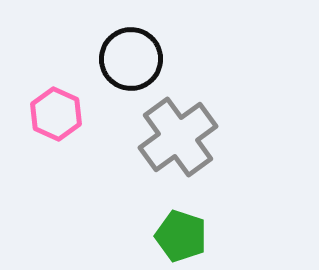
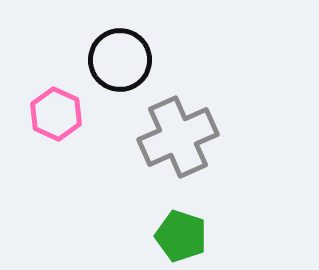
black circle: moved 11 px left, 1 px down
gray cross: rotated 12 degrees clockwise
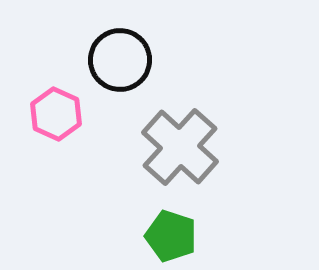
gray cross: moved 2 px right, 10 px down; rotated 24 degrees counterclockwise
green pentagon: moved 10 px left
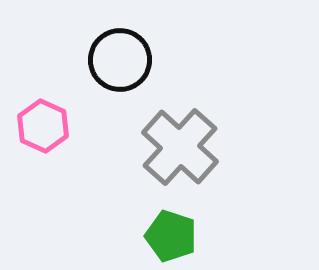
pink hexagon: moved 13 px left, 12 px down
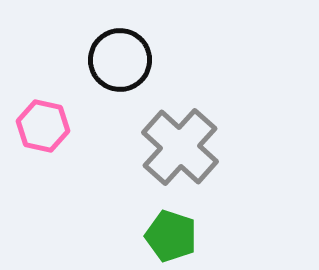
pink hexagon: rotated 12 degrees counterclockwise
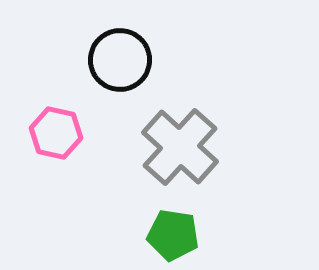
pink hexagon: moved 13 px right, 7 px down
green pentagon: moved 2 px right, 1 px up; rotated 9 degrees counterclockwise
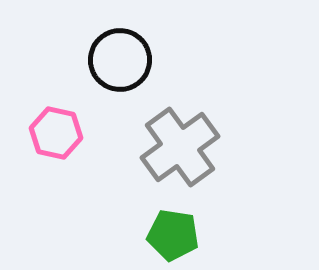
gray cross: rotated 12 degrees clockwise
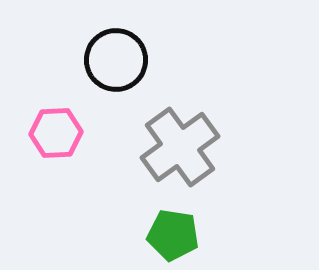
black circle: moved 4 px left
pink hexagon: rotated 15 degrees counterclockwise
